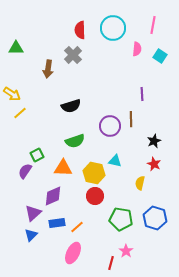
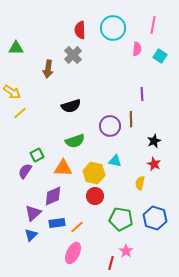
yellow arrow: moved 2 px up
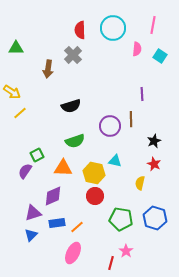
purple triangle: rotated 24 degrees clockwise
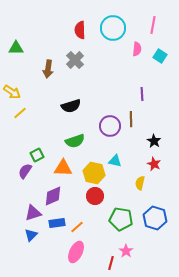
gray cross: moved 2 px right, 5 px down
black star: rotated 16 degrees counterclockwise
pink ellipse: moved 3 px right, 1 px up
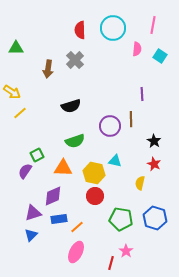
blue rectangle: moved 2 px right, 4 px up
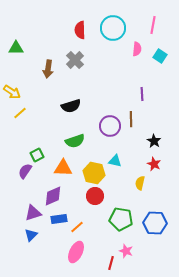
blue hexagon: moved 5 px down; rotated 15 degrees counterclockwise
pink star: rotated 16 degrees counterclockwise
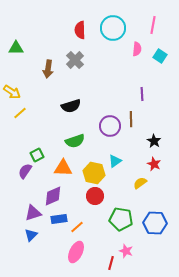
cyan triangle: rotated 48 degrees counterclockwise
yellow semicircle: rotated 40 degrees clockwise
